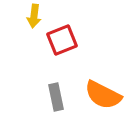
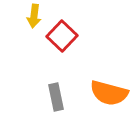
red square: moved 4 px up; rotated 24 degrees counterclockwise
orange semicircle: moved 6 px right, 2 px up; rotated 12 degrees counterclockwise
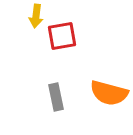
yellow arrow: moved 2 px right
red square: rotated 36 degrees clockwise
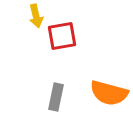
yellow arrow: rotated 20 degrees counterclockwise
gray rectangle: rotated 24 degrees clockwise
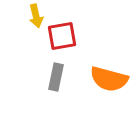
orange semicircle: moved 14 px up
gray rectangle: moved 20 px up
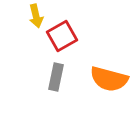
red square: rotated 20 degrees counterclockwise
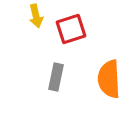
red square: moved 9 px right, 7 px up; rotated 12 degrees clockwise
orange semicircle: rotated 72 degrees clockwise
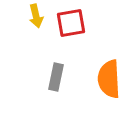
red square: moved 6 px up; rotated 8 degrees clockwise
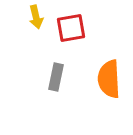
yellow arrow: moved 1 px down
red square: moved 5 px down
